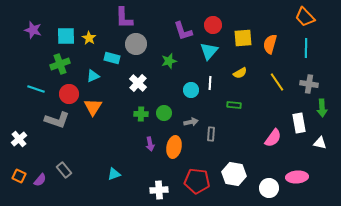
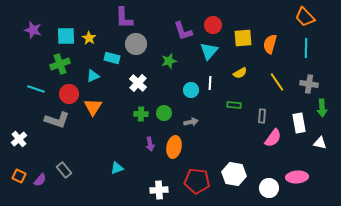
gray rectangle at (211, 134): moved 51 px right, 18 px up
cyan triangle at (114, 174): moved 3 px right, 6 px up
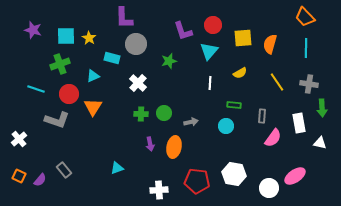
cyan circle at (191, 90): moved 35 px right, 36 px down
pink ellipse at (297, 177): moved 2 px left, 1 px up; rotated 30 degrees counterclockwise
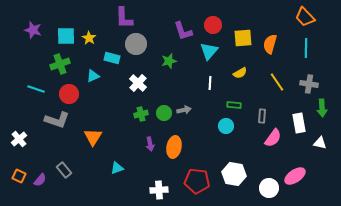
orange triangle at (93, 107): moved 30 px down
green cross at (141, 114): rotated 16 degrees counterclockwise
gray arrow at (191, 122): moved 7 px left, 12 px up
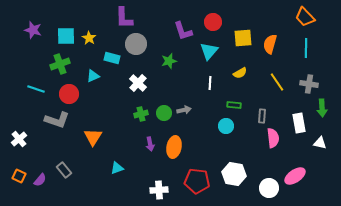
red circle at (213, 25): moved 3 px up
pink semicircle at (273, 138): rotated 42 degrees counterclockwise
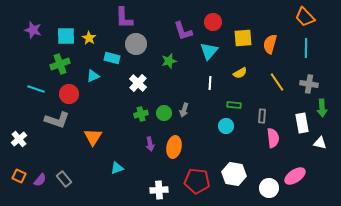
gray arrow at (184, 110): rotated 120 degrees clockwise
white rectangle at (299, 123): moved 3 px right
gray rectangle at (64, 170): moved 9 px down
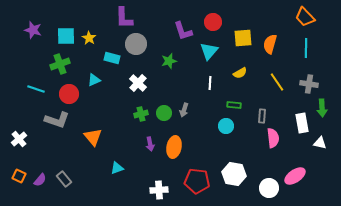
cyan triangle at (93, 76): moved 1 px right, 4 px down
orange triangle at (93, 137): rotated 12 degrees counterclockwise
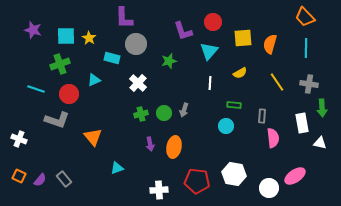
white cross at (19, 139): rotated 28 degrees counterclockwise
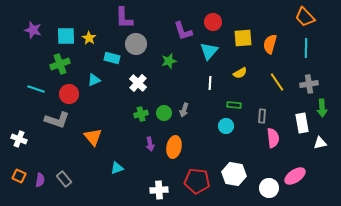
gray cross at (309, 84): rotated 18 degrees counterclockwise
white triangle at (320, 143): rotated 24 degrees counterclockwise
purple semicircle at (40, 180): rotated 32 degrees counterclockwise
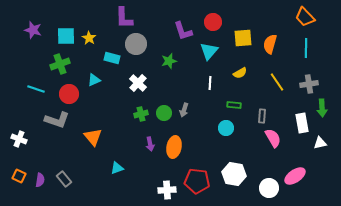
cyan circle at (226, 126): moved 2 px down
pink semicircle at (273, 138): rotated 24 degrees counterclockwise
white cross at (159, 190): moved 8 px right
